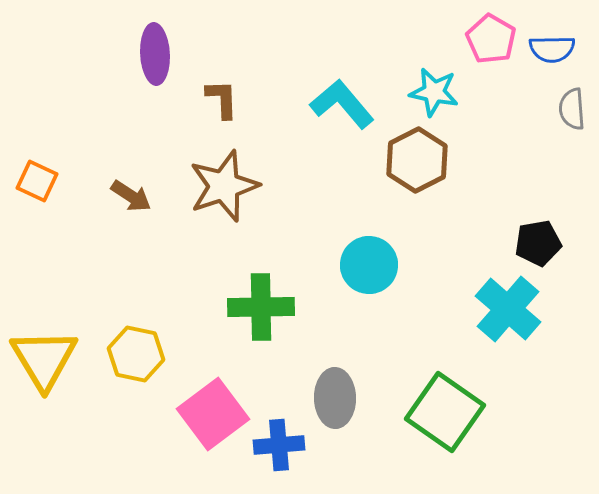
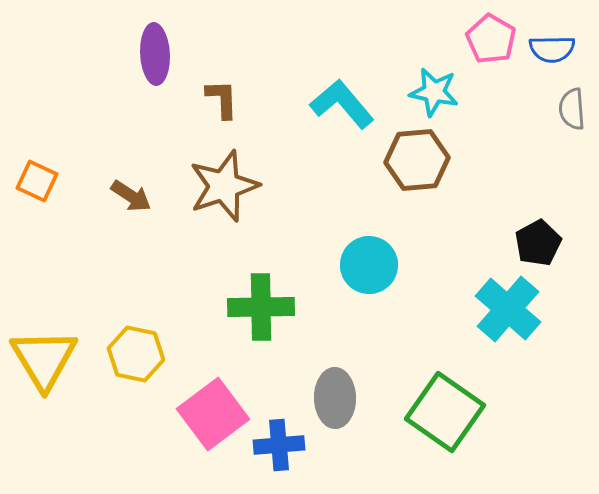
brown hexagon: rotated 22 degrees clockwise
black pentagon: rotated 18 degrees counterclockwise
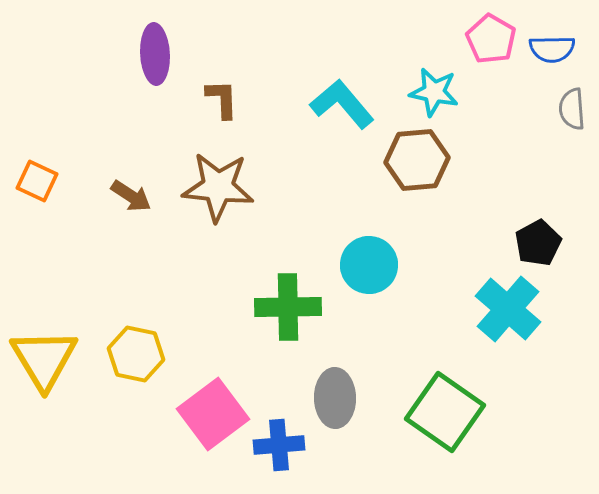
brown star: moved 6 px left, 1 px down; rotated 24 degrees clockwise
green cross: moved 27 px right
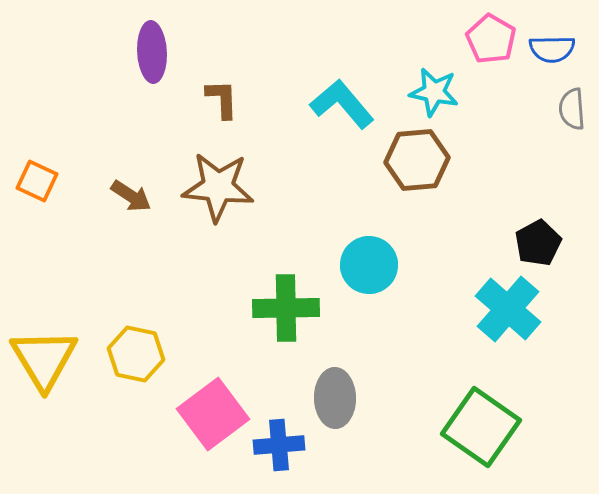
purple ellipse: moved 3 px left, 2 px up
green cross: moved 2 px left, 1 px down
green square: moved 36 px right, 15 px down
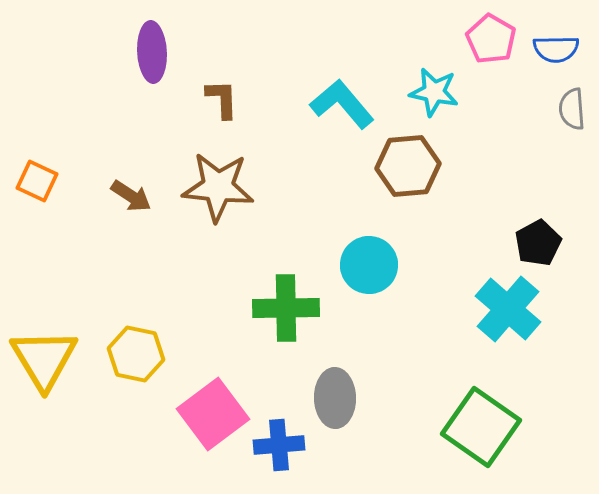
blue semicircle: moved 4 px right
brown hexagon: moved 9 px left, 6 px down
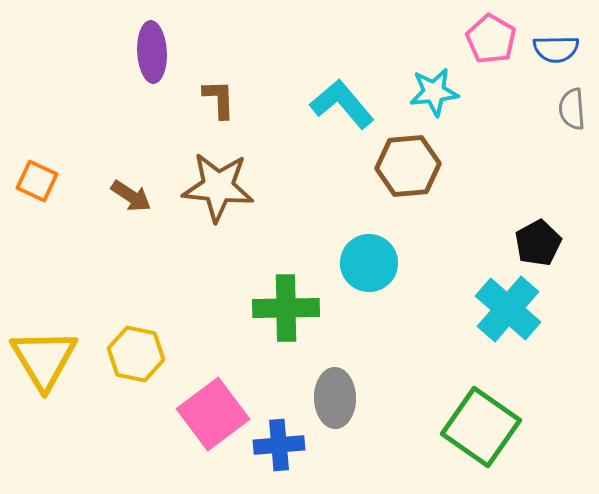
cyan star: rotated 18 degrees counterclockwise
brown L-shape: moved 3 px left
cyan circle: moved 2 px up
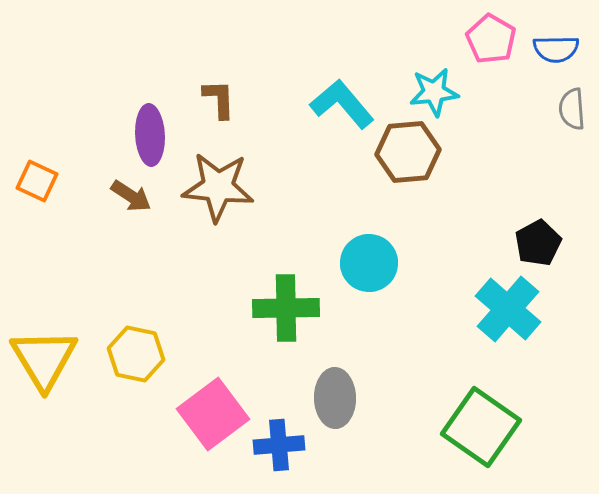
purple ellipse: moved 2 px left, 83 px down
brown hexagon: moved 14 px up
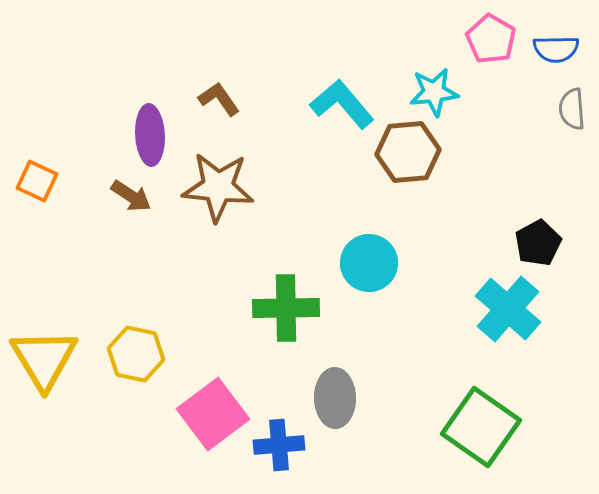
brown L-shape: rotated 33 degrees counterclockwise
